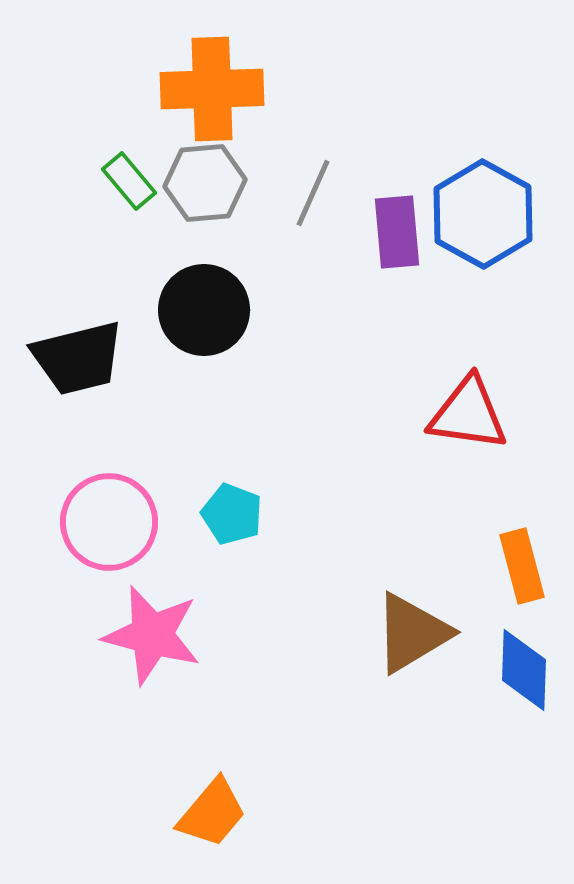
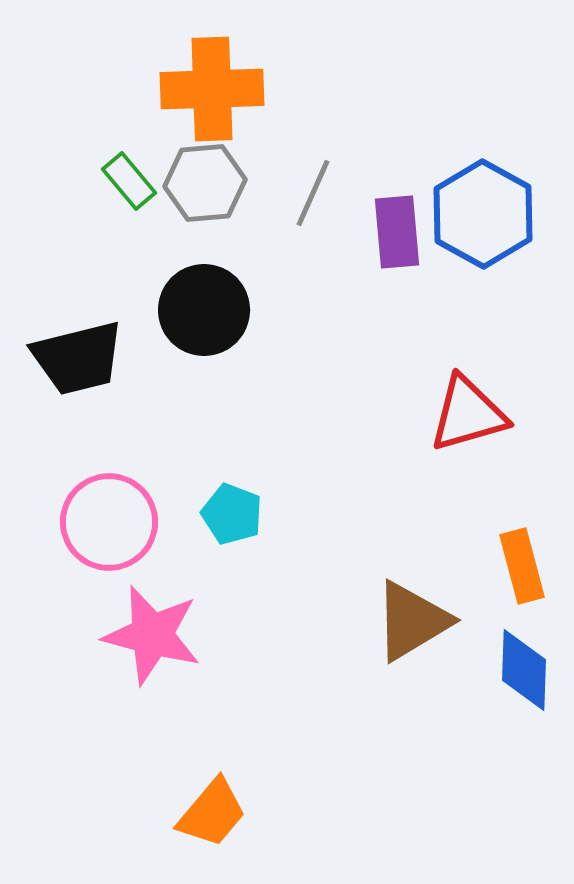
red triangle: rotated 24 degrees counterclockwise
brown triangle: moved 12 px up
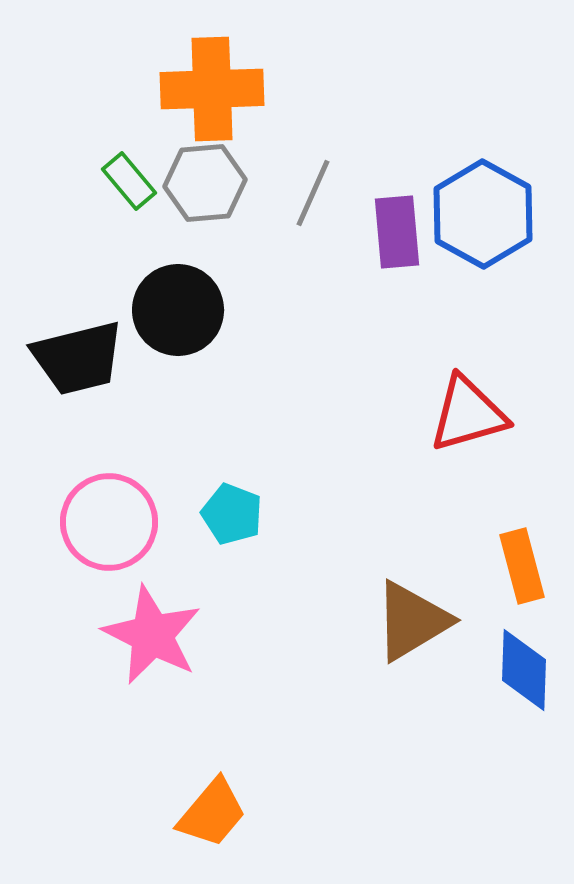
black circle: moved 26 px left
pink star: rotated 12 degrees clockwise
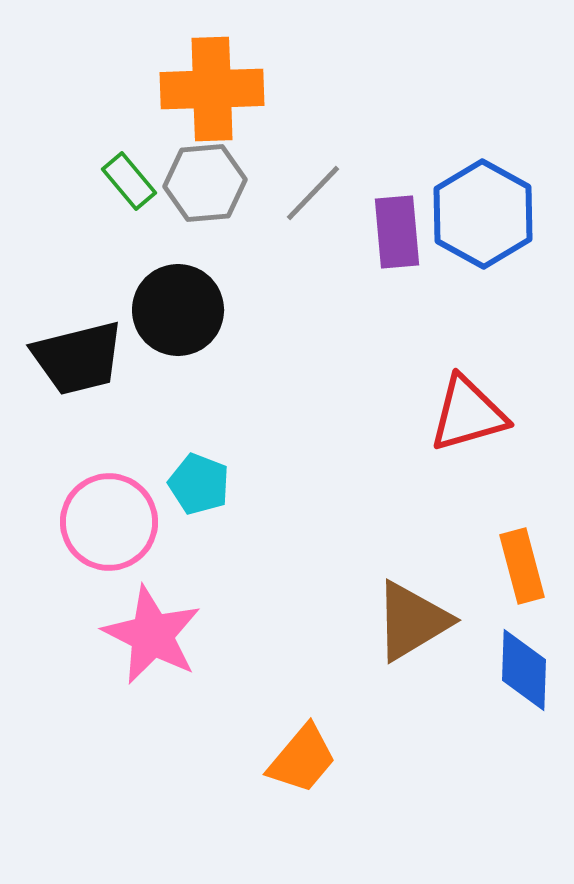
gray line: rotated 20 degrees clockwise
cyan pentagon: moved 33 px left, 30 px up
orange trapezoid: moved 90 px right, 54 px up
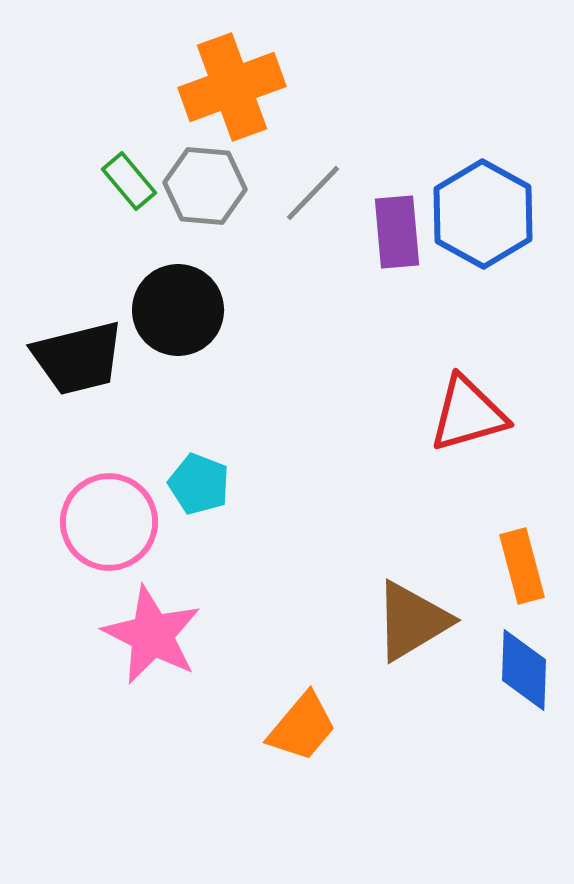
orange cross: moved 20 px right, 2 px up; rotated 18 degrees counterclockwise
gray hexagon: moved 3 px down; rotated 10 degrees clockwise
orange trapezoid: moved 32 px up
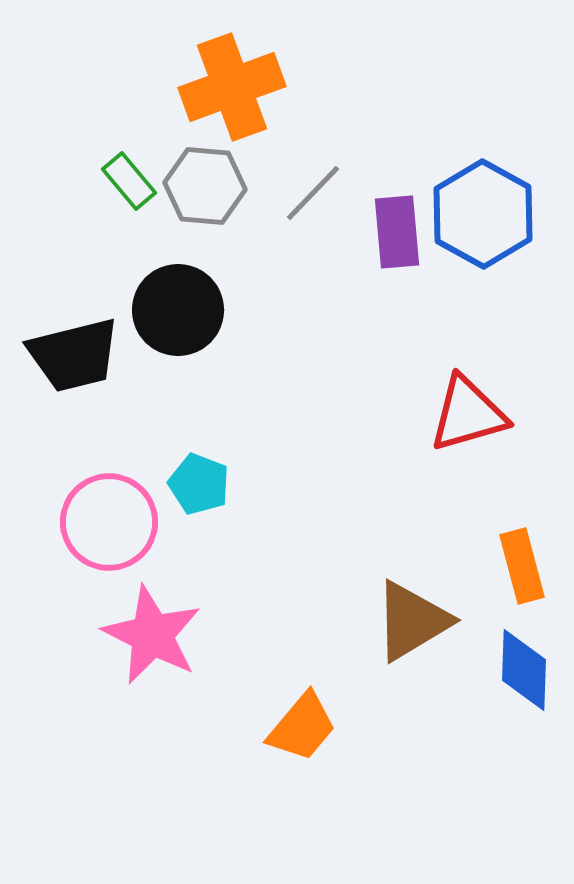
black trapezoid: moved 4 px left, 3 px up
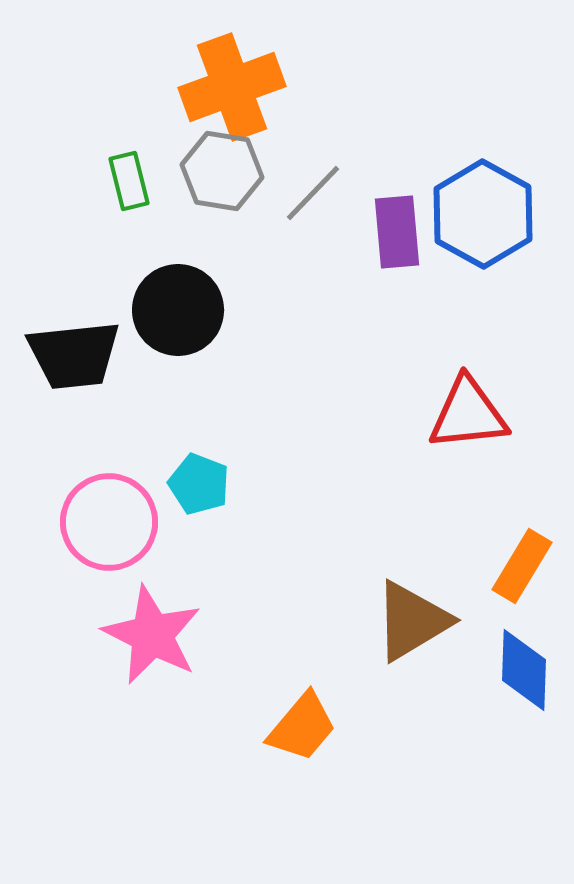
green rectangle: rotated 26 degrees clockwise
gray hexagon: moved 17 px right, 15 px up; rotated 4 degrees clockwise
black trapezoid: rotated 8 degrees clockwise
red triangle: rotated 10 degrees clockwise
orange rectangle: rotated 46 degrees clockwise
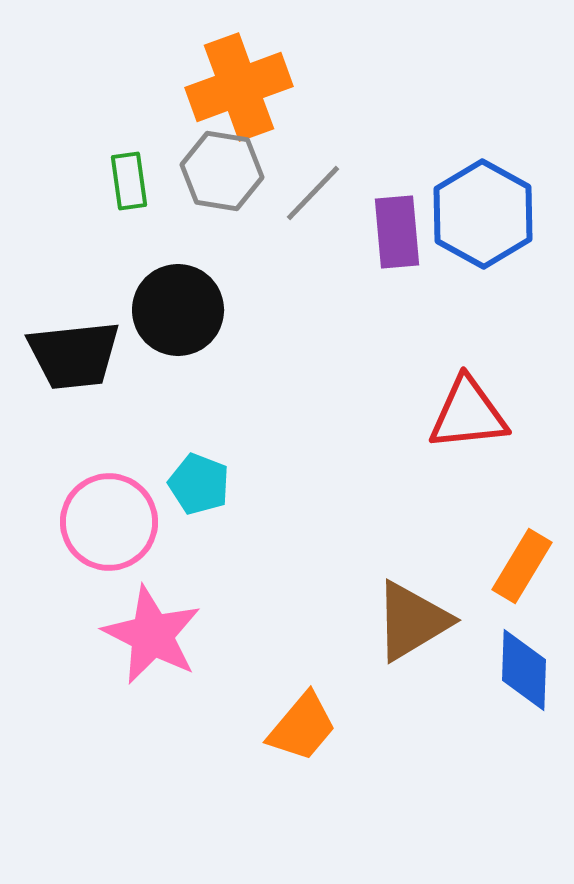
orange cross: moved 7 px right
green rectangle: rotated 6 degrees clockwise
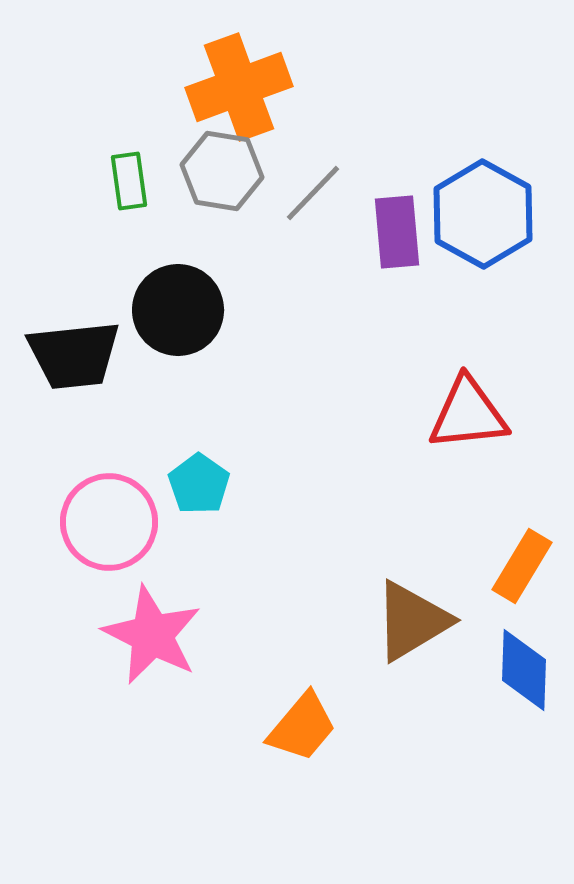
cyan pentagon: rotated 14 degrees clockwise
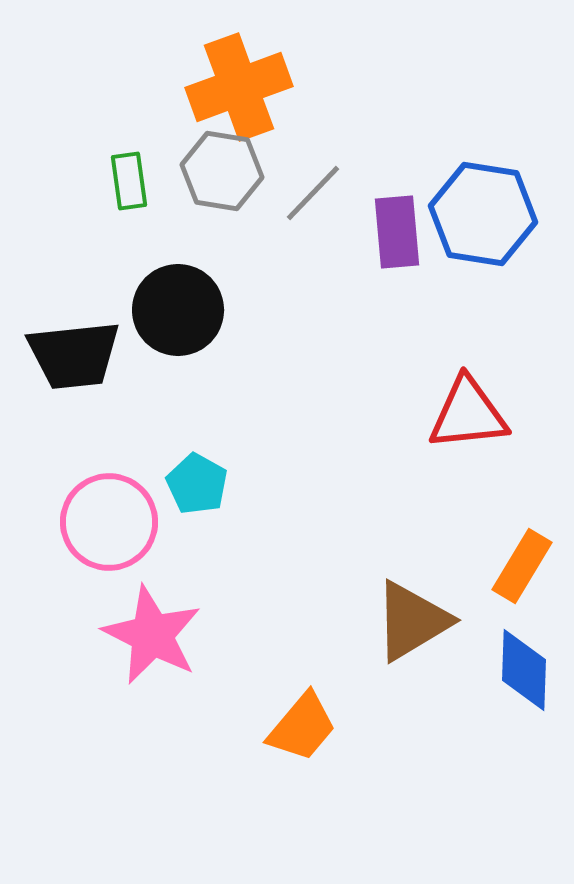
blue hexagon: rotated 20 degrees counterclockwise
cyan pentagon: moved 2 px left; rotated 6 degrees counterclockwise
